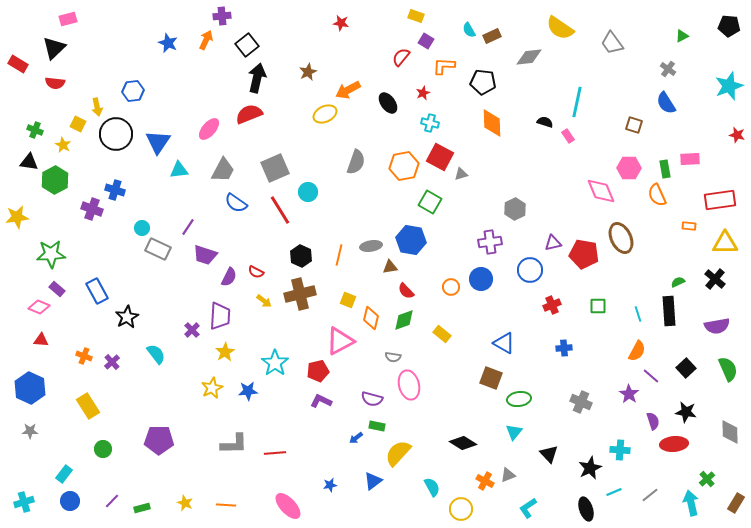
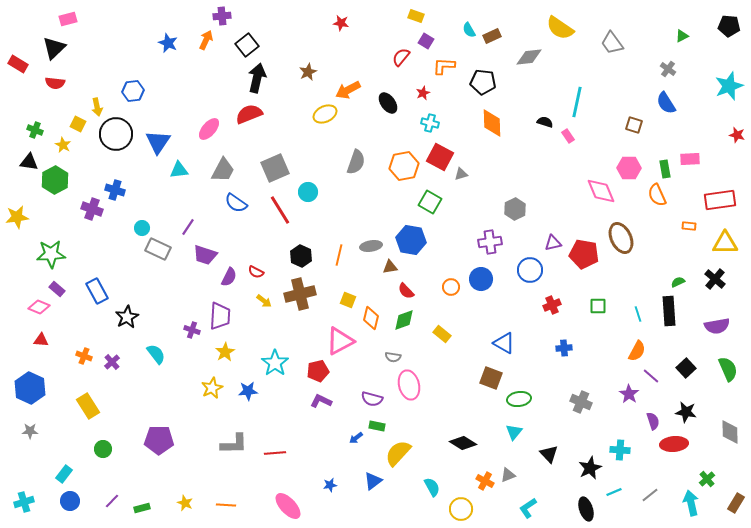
purple cross at (192, 330): rotated 28 degrees counterclockwise
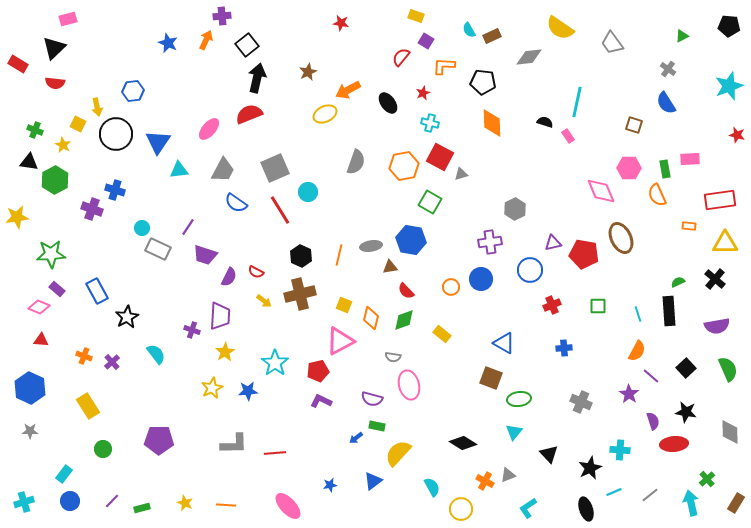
yellow square at (348, 300): moved 4 px left, 5 px down
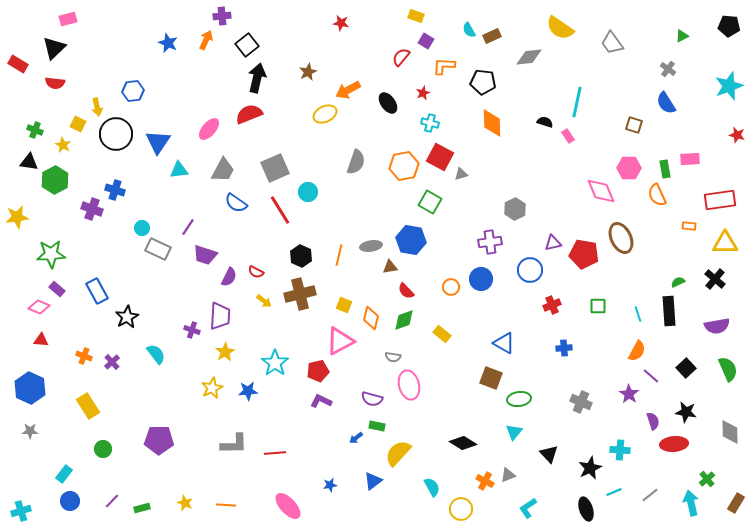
cyan cross at (24, 502): moved 3 px left, 9 px down
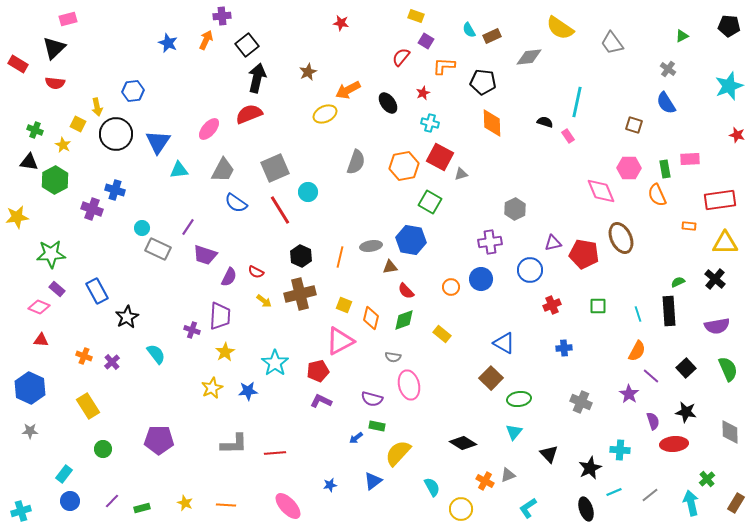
orange line at (339, 255): moved 1 px right, 2 px down
brown square at (491, 378): rotated 25 degrees clockwise
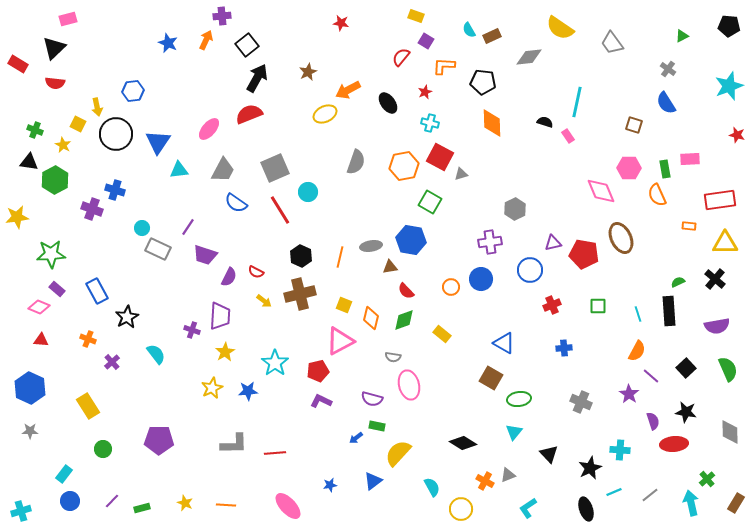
black arrow at (257, 78): rotated 16 degrees clockwise
red star at (423, 93): moved 2 px right, 1 px up
orange cross at (84, 356): moved 4 px right, 17 px up
brown square at (491, 378): rotated 15 degrees counterclockwise
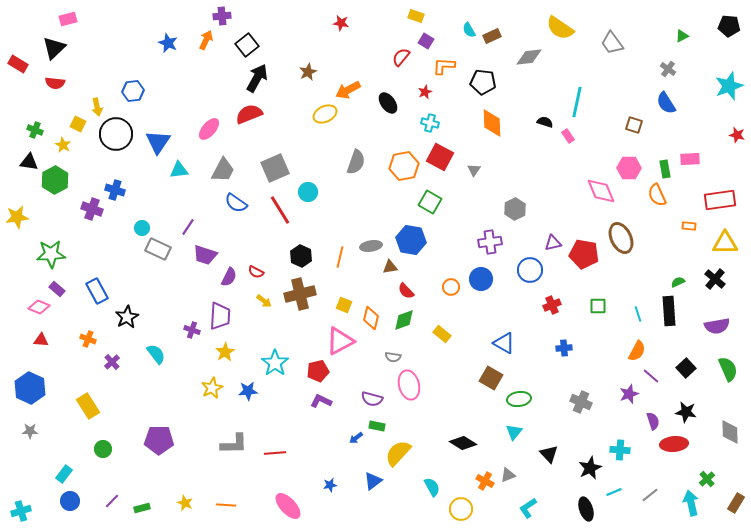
gray triangle at (461, 174): moved 13 px right, 4 px up; rotated 40 degrees counterclockwise
purple star at (629, 394): rotated 18 degrees clockwise
